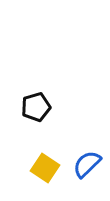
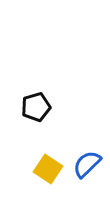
yellow square: moved 3 px right, 1 px down
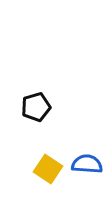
blue semicircle: rotated 48 degrees clockwise
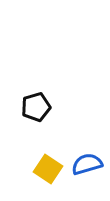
blue semicircle: rotated 20 degrees counterclockwise
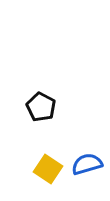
black pentagon: moved 5 px right; rotated 28 degrees counterclockwise
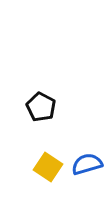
yellow square: moved 2 px up
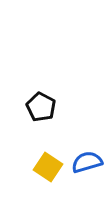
blue semicircle: moved 2 px up
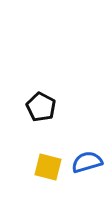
yellow square: rotated 20 degrees counterclockwise
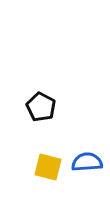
blue semicircle: rotated 12 degrees clockwise
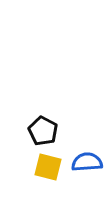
black pentagon: moved 2 px right, 24 px down
